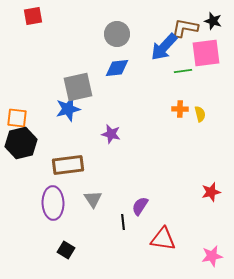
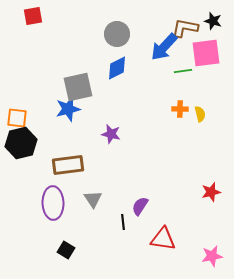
blue diamond: rotated 20 degrees counterclockwise
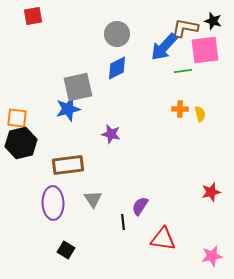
pink square: moved 1 px left, 3 px up
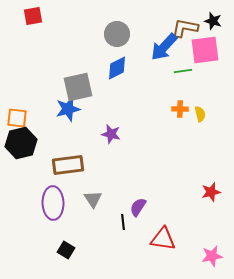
purple semicircle: moved 2 px left, 1 px down
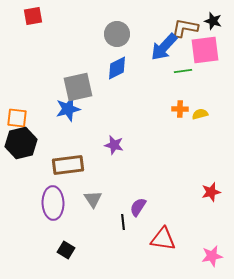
yellow semicircle: rotated 91 degrees counterclockwise
purple star: moved 3 px right, 11 px down
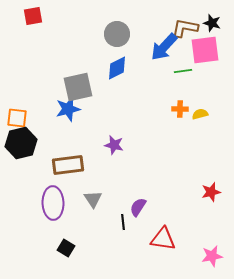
black star: moved 1 px left, 2 px down
black square: moved 2 px up
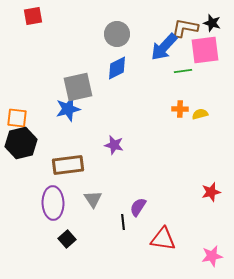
black square: moved 1 px right, 9 px up; rotated 18 degrees clockwise
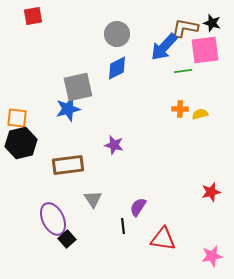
purple ellipse: moved 16 px down; rotated 24 degrees counterclockwise
black line: moved 4 px down
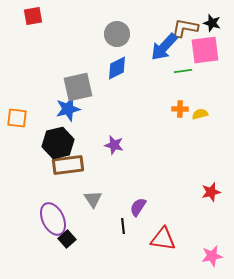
black hexagon: moved 37 px right
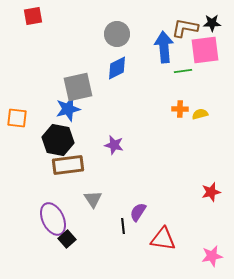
black star: rotated 18 degrees counterclockwise
blue arrow: rotated 132 degrees clockwise
black hexagon: moved 3 px up; rotated 24 degrees clockwise
purple semicircle: moved 5 px down
